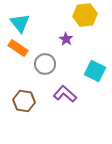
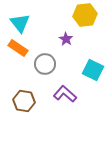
cyan square: moved 2 px left, 1 px up
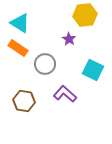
cyan triangle: rotated 20 degrees counterclockwise
purple star: moved 3 px right
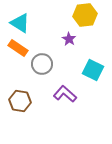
gray circle: moved 3 px left
brown hexagon: moved 4 px left
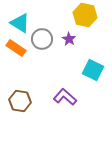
yellow hexagon: rotated 20 degrees clockwise
orange rectangle: moved 2 px left
gray circle: moved 25 px up
purple L-shape: moved 3 px down
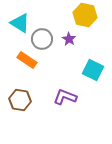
orange rectangle: moved 11 px right, 12 px down
purple L-shape: rotated 20 degrees counterclockwise
brown hexagon: moved 1 px up
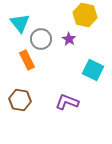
cyan triangle: rotated 20 degrees clockwise
gray circle: moved 1 px left
orange rectangle: rotated 30 degrees clockwise
purple L-shape: moved 2 px right, 5 px down
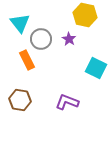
cyan square: moved 3 px right, 2 px up
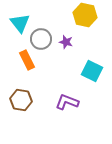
purple star: moved 3 px left, 3 px down; rotated 16 degrees counterclockwise
cyan square: moved 4 px left, 3 px down
brown hexagon: moved 1 px right
